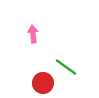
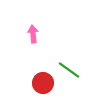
green line: moved 3 px right, 3 px down
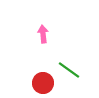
pink arrow: moved 10 px right
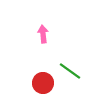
green line: moved 1 px right, 1 px down
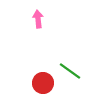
pink arrow: moved 5 px left, 15 px up
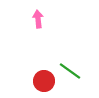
red circle: moved 1 px right, 2 px up
